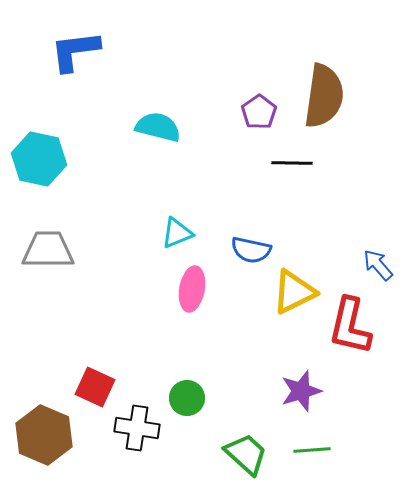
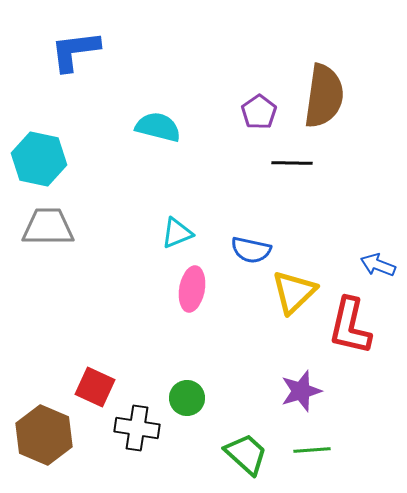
gray trapezoid: moved 23 px up
blue arrow: rotated 28 degrees counterclockwise
yellow triangle: rotated 18 degrees counterclockwise
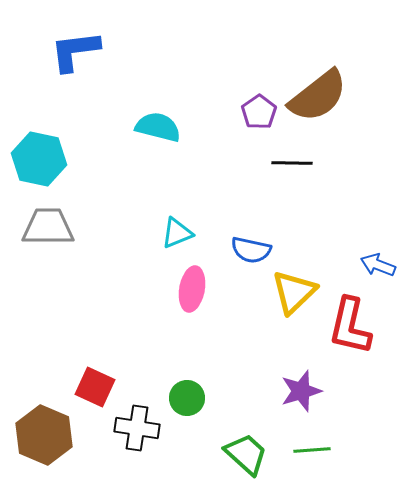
brown semicircle: moved 6 px left; rotated 44 degrees clockwise
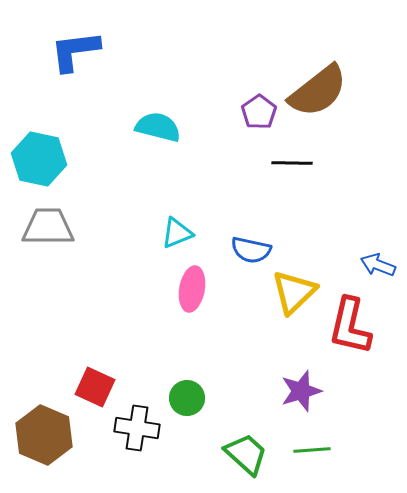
brown semicircle: moved 5 px up
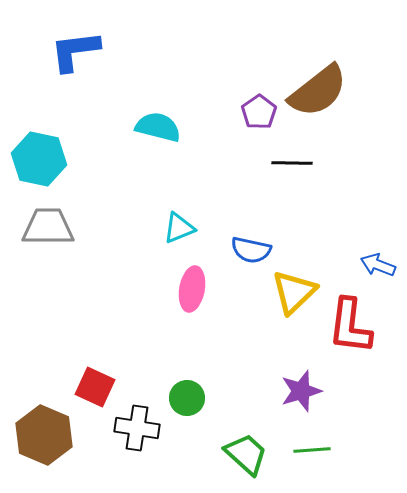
cyan triangle: moved 2 px right, 5 px up
red L-shape: rotated 6 degrees counterclockwise
